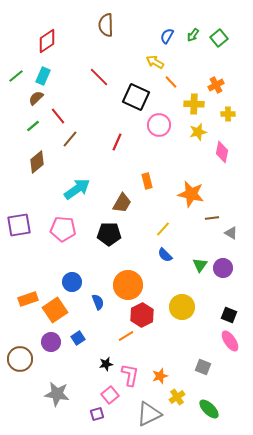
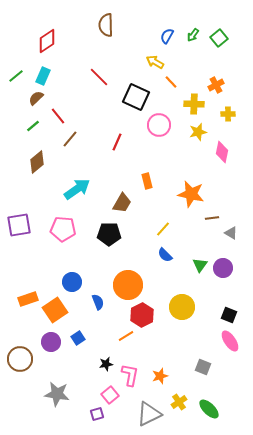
yellow cross at (177, 397): moved 2 px right, 5 px down
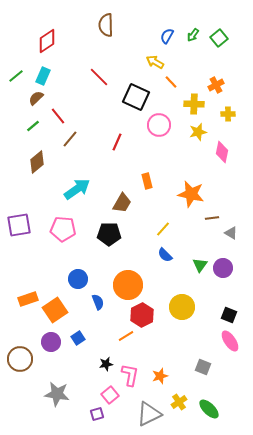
blue circle at (72, 282): moved 6 px right, 3 px up
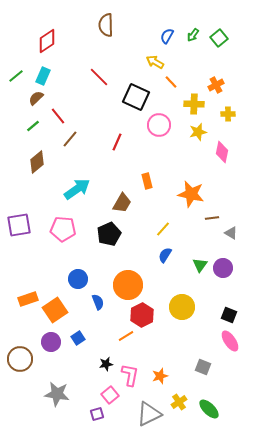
black pentagon at (109, 234): rotated 25 degrees counterclockwise
blue semicircle at (165, 255): rotated 77 degrees clockwise
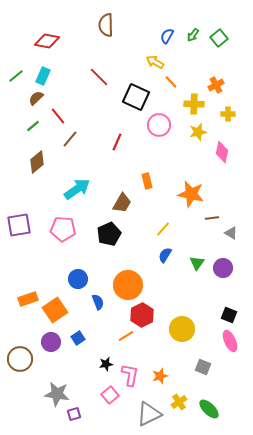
red diamond at (47, 41): rotated 45 degrees clockwise
green triangle at (200, 265): moved 3 px left, 2 px up
yellow circle at (182, 307): moved 22 px down
pink ellipse at (230, 341): rotated 10 degrees clockwise
purple square at (97, 414): moved 23 px left
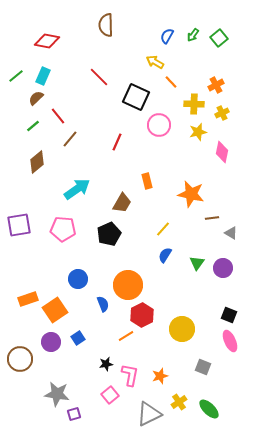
yellow cross at (228, 114): moved 6 px left, 1 px up; rotated 24 degrees counterclockwise
blue semicircle at (98, 302): moved 5 px right, 2 px down
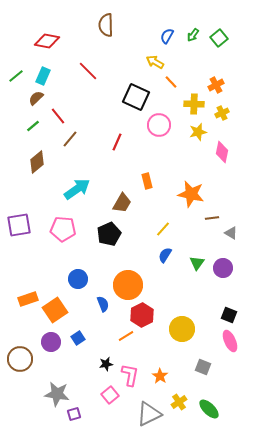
red line at (99, 77): moved 11 px left, 6 px up
orange star at (160, 376): rotated 21 degrees counterclockwise
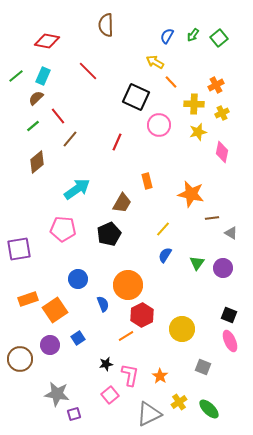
purple square at (19, 225): moved 24 px down
purple circle at (51, 342): moved 1 px left, 3 px down
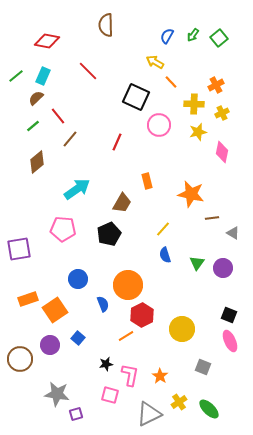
gray triangle at (231, 233): moved 2 px right
blue semicircle at (165, 255): rotated 49 degrees counterclockwise
blue square at (78, 338): rotated 16 degrees counterclockwise
pink square at (110, 395): rotated 36 degrees counterclockwise
purple square at (74, 414): moved 2 px right
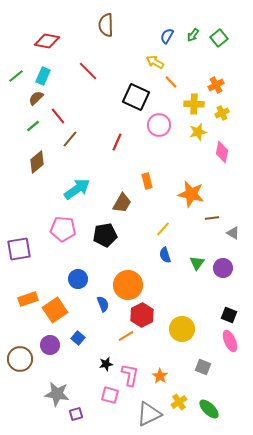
black pentagon at (109, 234): moved 4 px left, 1 px down; rotated 15 degrees clockwise
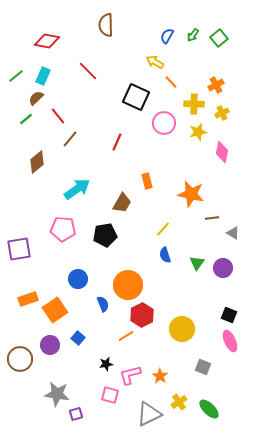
pink circle at (159, 125): moved 5 px right, 2 px up
green line at (33, 126): moved 7 px left, 7 px up
pink L-shape at (130, 375): rotated 115 degrees counterclockwise
